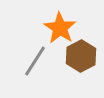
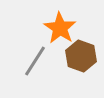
brown hexagon: rotated 12 degrees counterclockwise
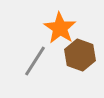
brown hexagon: moved 1 px left, 1 px up
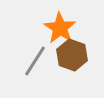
brown hexagon: moved 8 px left
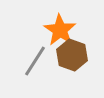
orange star: moved 2 px down
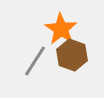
orange star: moved 1 px right, 1 px up
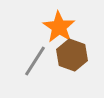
orange star: moved 2 px left, 2 px up
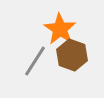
orange star: moved 1 px right, 2 px down
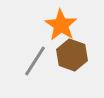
orange star: moved 1 px right, 4 px up
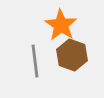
gray line: rotated 40 degrees counterclockwise
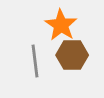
brown hexagon: rotated 20 degrees counterclockwise
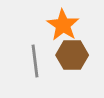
orange star: moved 2 px right
